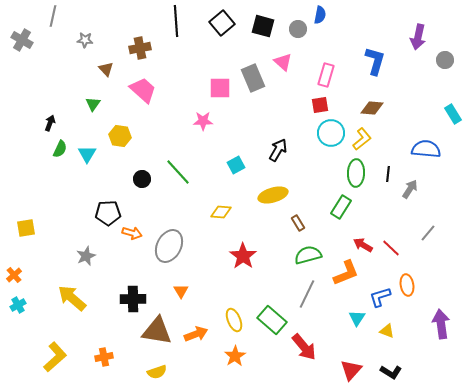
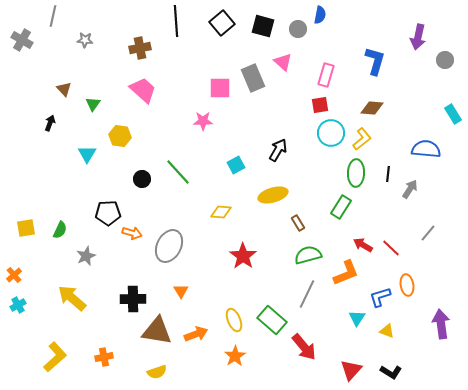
brown triangle at (106, 69): moved 42 px left, 20 px down
green semicircle at (60, 149): moved 81 px down
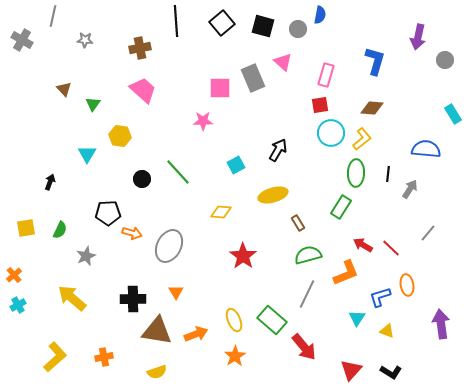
black arrow at (50, 123): moved 59 px down
orange triangle at (181, 291): moved 5 px left, 1 px down
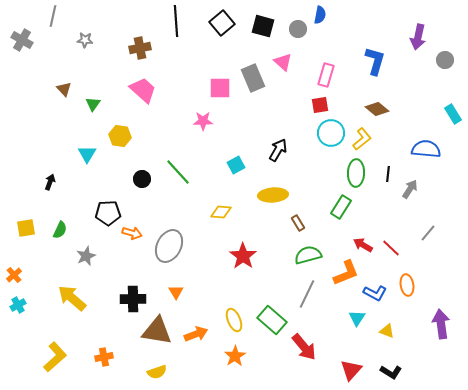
brown diamond at (372, 108): moved 5 px right, 1 px down; rotated 35 degrees clockwise
yellow ellipse at (273, 195): rotated 12 degrees clockwise
blue L-shape at (380, 297): moved 5 px left, 4 px up; rotated 135 degrees counterclockwise
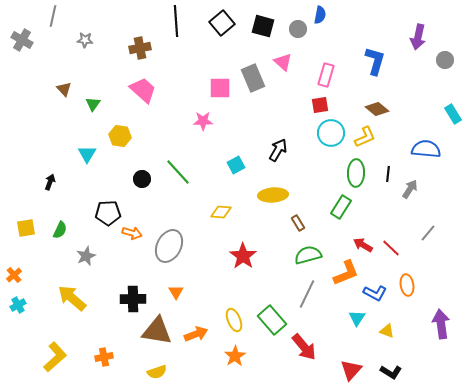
yellow L-shape at (362, 139): moved 3 px right, 2 px up; rotated 15 degrees clockwise
green rectangle at (272, 320): rotated 8 degrees clockwise
